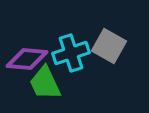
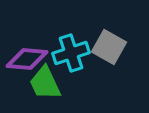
gray square: moved 1 px down
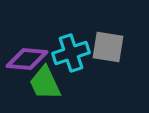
gray square: moved 1 px left; rotated 20 degrees counterclockwise
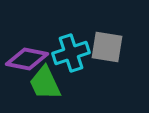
gray square: moved 1 px left
purple diamond: rotated 6 degrees clockwise
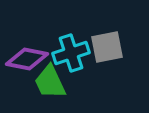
gray square: rotated 20 degrees counterclockwise
green trapezoid: moved 5 px right, 1 px up
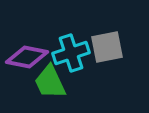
purple diamond: moved 2 px up
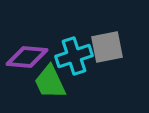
cyan cross: moved 3 px right, 3 px down
purple diamond: rotated 6 degrees counterclockwise
